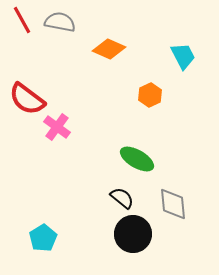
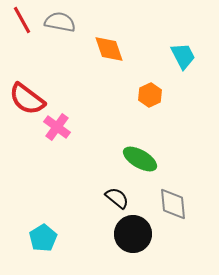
orange diamond: rotated 48 degrees clockwise
green ellipse: moved 3 px right
black semicircle: moved 5 px left
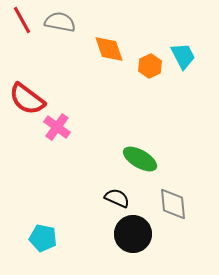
orange hexagon: moved 29 px up
black semicircle: rotated 15 degrees counterclockwise
cyan pentagon: rotated 28 degrees counterclockwise
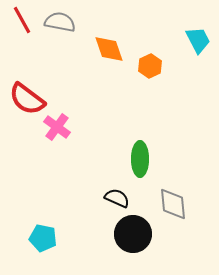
cyan trapezoid: moved 15 px right, 16 px up
green ellipse: rotated 60 degrees clockwise
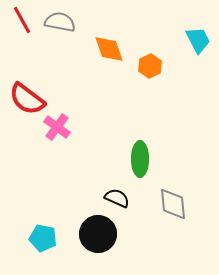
black circle: moved 35 px left
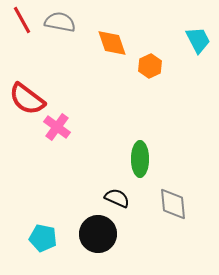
orange diamond: moved 3 px right, 6 px up
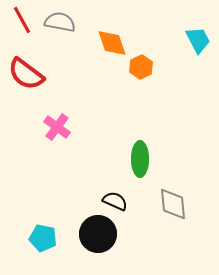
orange hexagon: moved 9 px left, 1 px down
red semicircle: moved 1 px left, 25 px up
black semicircle: moved 2 px left, 3 px down
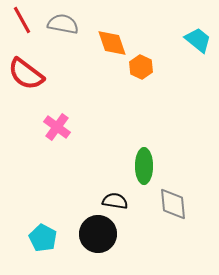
gray semicircle: moved 3 px right, 2 px down
cyan trapezoid: rotated 24 degrees counterclockwise
orange hexagon: rotated 10 degrees counterclockwise
green ellipse: moved 4 px right, 7 px down
black semicircle: rotated 15 degrees counterclockwise
cyan pentagon: rotated 16 degrees clockwise
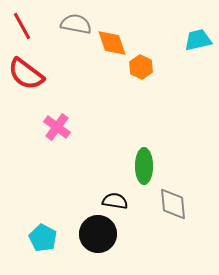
red line: moved 6 px down
gray semicircle: moved 13 px right
cyan trapezoid: rotated 52 degrees counterclockwise
